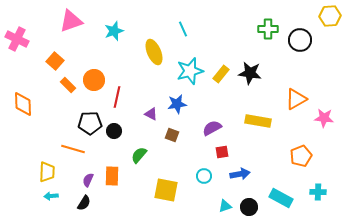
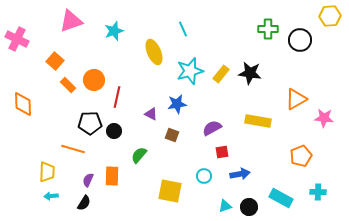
yellow square at (166, 190): moved 4 px right, 1 px down
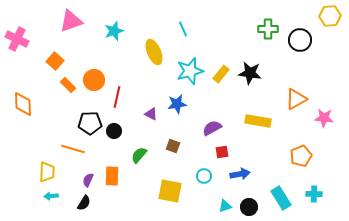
brown square at (172, 135): moved 1 px right, 11 px down
cyan cross at (318, 192): moved 4 px left, 2 px down
cyan rectangle at (281, 198): rotated 30 degrees clockwise
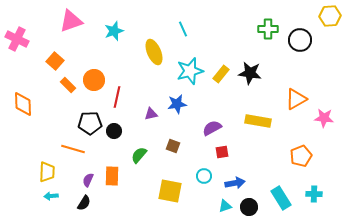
purple triangle at (151, 114): rotated 40 degrees counterclockwise
blue arrow at (240, 174): moved 5 px left, 9 px down
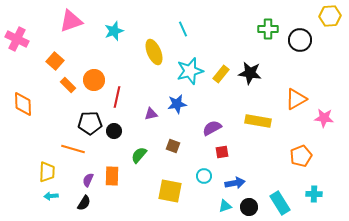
cyan rectangle at (281, 198): moved 1 px left, 5 px down
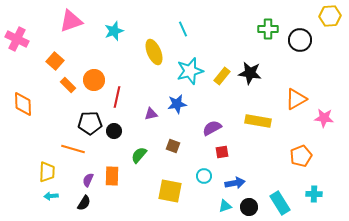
yellow rectangle at (221, 74): moved 1 px right, 2 px down
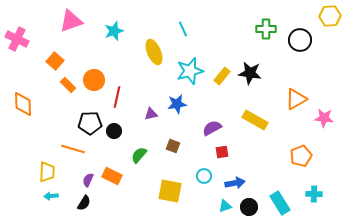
green cross at (268, 29): moved 2 px left
yellow rectangle at (258, 121): moved 3 px left, 1 px up; rotated 20 degrees clockwise
orange rectangle at (112, 176): rotated 66 degrees counterclockwise
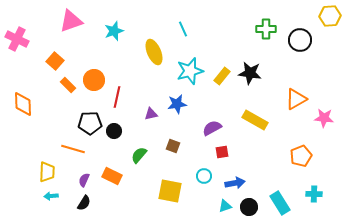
purple semicircle at (88, 180): moved 4 px left
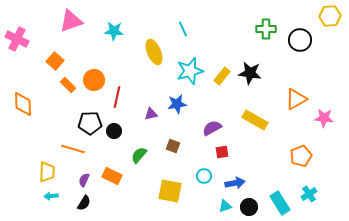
cyan star at (114, 31): rotated 24 degrees clockwise
cyan cross at (314, 194): moved 5 px left; rotated 35 degrees counterclockwise
